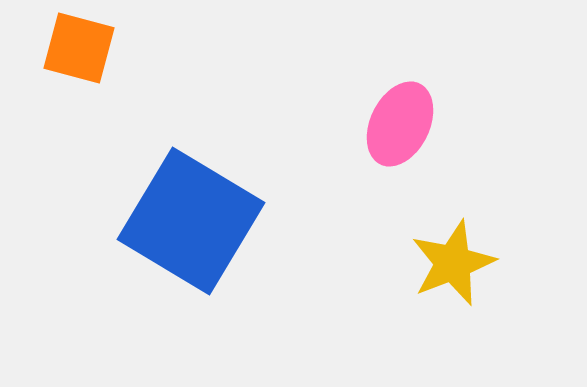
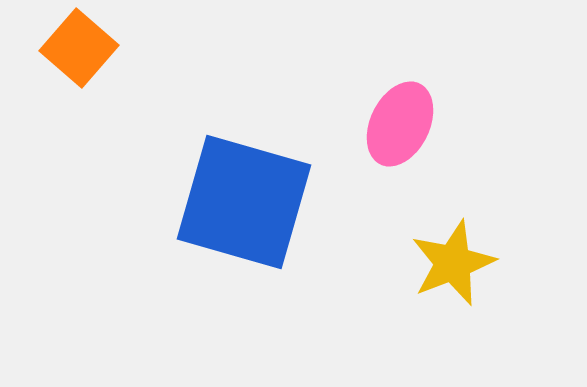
orange square: rotated 26 degrees clockwise
blue square: moved 53 px right, 19 px up; rotated 15 degrees counterclockwise
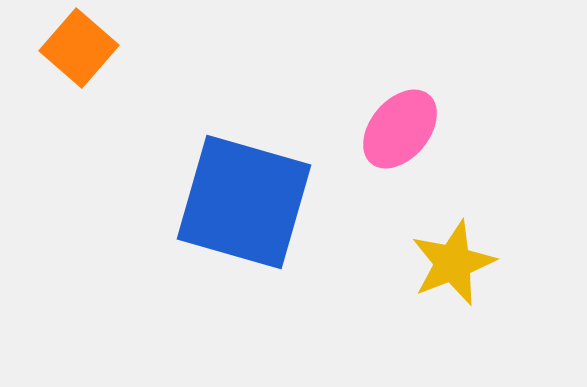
pink ellipse: moved 5 px down; rotated 14 degrees clockwise
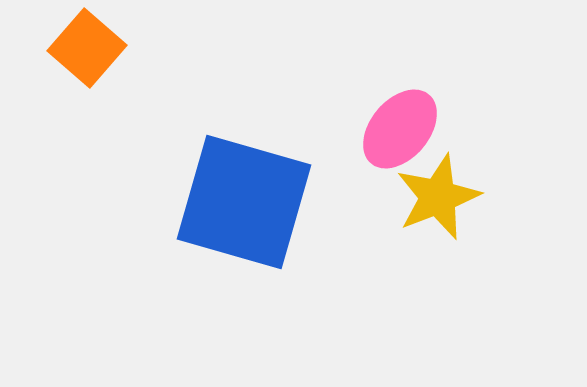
orange square: moved 8 px right
yellow star: moved 15 px left, 66 px up
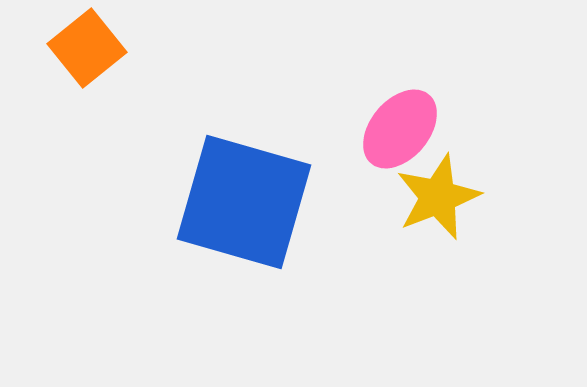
orange square: rotated 10 degrees clockwise
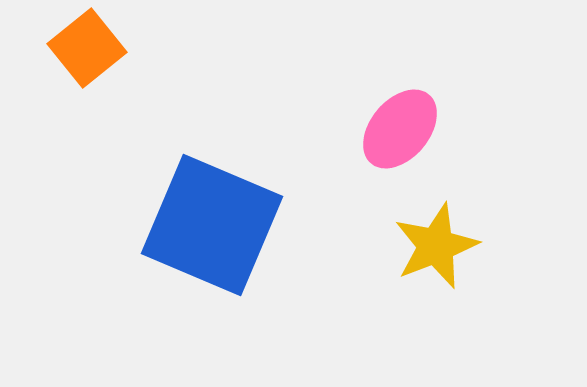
yellow star: moved 2 px left, 49 px down
blue square: moved 32 px left, 23 px down; rotated 7 degrees clockwise
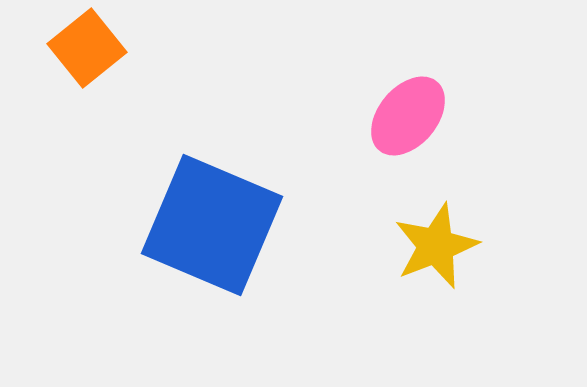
pink ellipse: moved 8 px right, 13 px up
